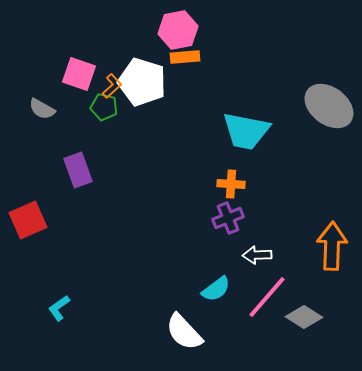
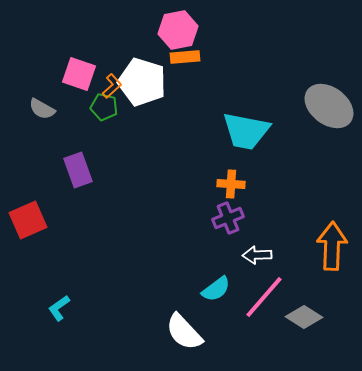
pink line: moved 3 px left
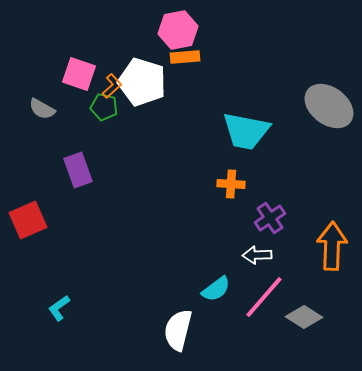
purple cross: moved 42 px right; rotated 12 degrees counterclockwise
white semicircle: moved 6 px left, 2 px up; rotated 57 degrees clockwise
